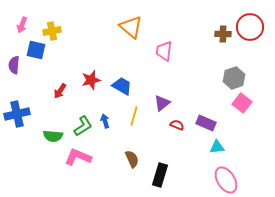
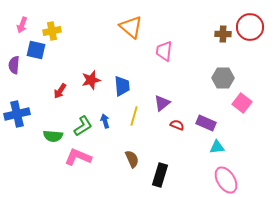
gray hexagon: moved 11 px left; rotated 20 degrees clockwise
blue trapezoid: rotated 55 degrees clockwise
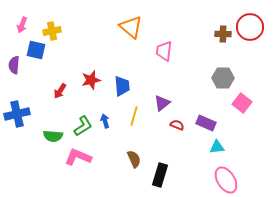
brown semicircle: moved 2 px right
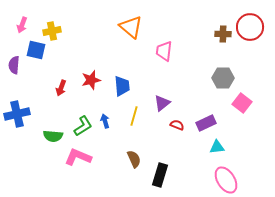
red arrow: moved 1 px right, 3 px up; rotated 14 degrees counterclockwise
purple rectangle: rotated 48 degrees counterclockwise
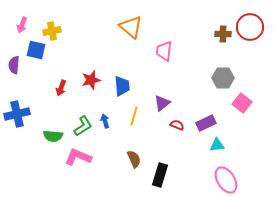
cyan triangle: moved 2 px up
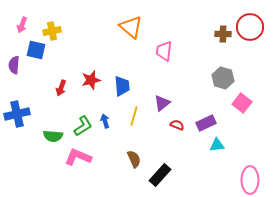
gray hexagon: rotated 15 degrees clockwise
black rectangle: rotated 25 degrees clockwise
pink ellipse: moved 24 px right; rotated 32 degrees clockwise
